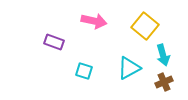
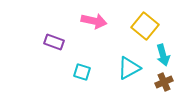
cyan square: moved 2 px left, 1 px down
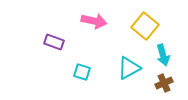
brown cross: moved 1 px down
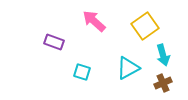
pink arrow: rotated 150 degrees counterclockwise
yellow square: rotated 16 degrees clockwise
cyan triangle: moved 1 px left
brown cross: moved 1 px left
